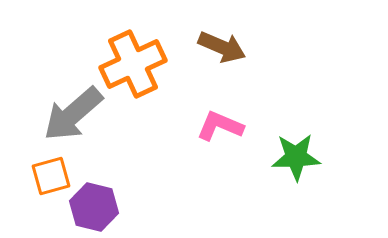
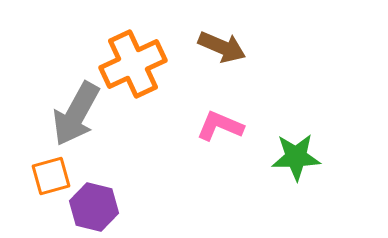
gray arrow: moved 3 px right; rotated 20 degrees counterclockwise
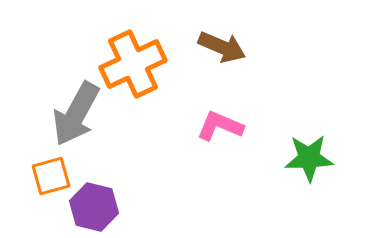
green star: moved 13 px right, 1 px down
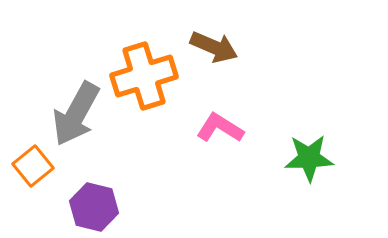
brown arrow: moved 8 px left
orange cross: moved 11 px right, 12 px down; rotated 8 degrees clockwise
pink L-shape: moved 2 px down; rotated 9 degrees clockwise
orange square: moved 18 px left, 10 px up; rotated 24 degrees counterclockwise
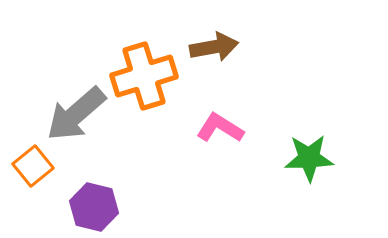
brown arrow: rotated 33 degrees counterclockwise
gray arrow: rotated 20 degrees clockwise
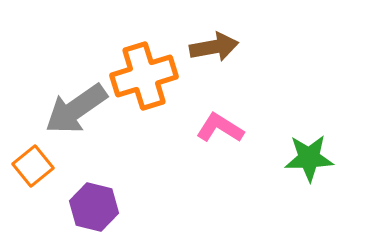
gray arrow: moved 5 px up; rotated 6 degrees clockwise
